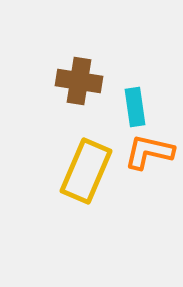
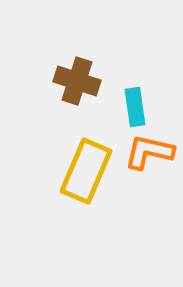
brown cross: moved 2 px left; rotated 9 degrees clockwise
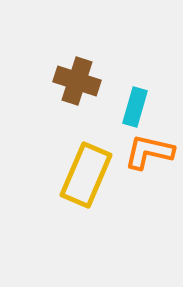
cyan rectangle: rotated 24 degrees clockwise
yellow rectangle: moved 4 px down
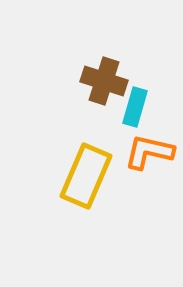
brown cross: moved 27 px right
yellow rectangle: moved 1 px down
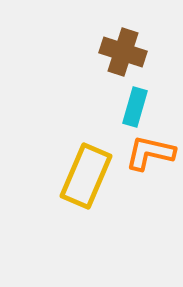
brown cross: moved 19 px right, 29 px up
orange L-shape: moved 1 px right, 1 px down
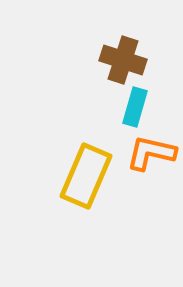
brown cross: moved 8 px down
orange L-shape: moved 1 px right
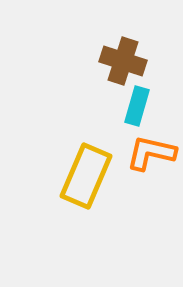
brown cross: moved 1 px down
cyan rectangle: moved 2 px right, 1 px up
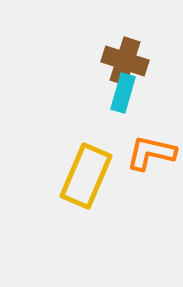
brown cross: moved 2 px right
cyan rectangle: moved 14 px left, 13 px up
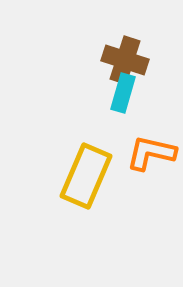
brown cross: moved 1 px up
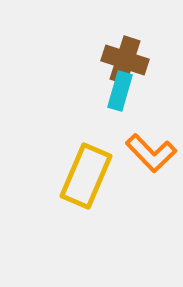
cyan rectangle: moved 3 px left, 2 px up
orange L-shape: rotated 147 degrees counterclockwise
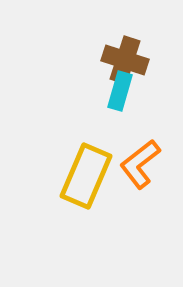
orange L-shape: moved 11 px left, 11 px down; rotated 96 degrees clockwise
